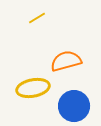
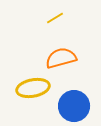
yellow line: moved 18 px right
orange semicircle: moved 5 px left, 3 px up
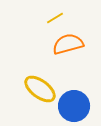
orange semicircle: moved 7 px right, 14 px up
yellow ellipse: moved 7 px right, 1 px down; rotated 48 degrees clockwise
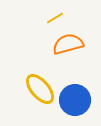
yellow ellipse: rotated 12 degrees clockwise
blue circle: moved 1 px right, 6 px up
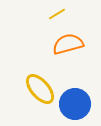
yellow line: moved 2 px right, 4 px up
blue circle: moved 4 px down
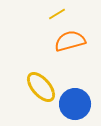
orange semicircle: moved 2 px right, 3 px up
yellow ellipse: moved 1 px right, 2 px up
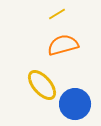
orange semicircle: moved 7 px left, 4 px down
yellow ellipse: moved 1 px right, 2 px up
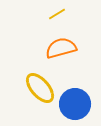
orange semicircle: moved 2 px left, 3 px down
yellow ellipse: moved 2 px left, 3 px down
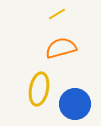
yellow ellipse: moved 1 px left, 1 px down; rotated 52 degrees clockwise
